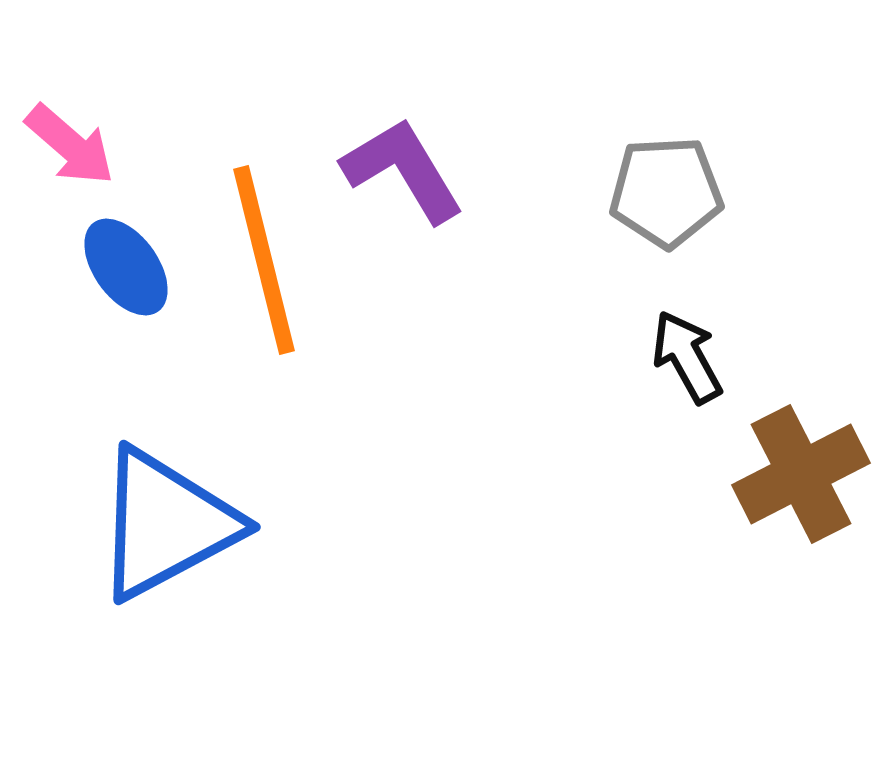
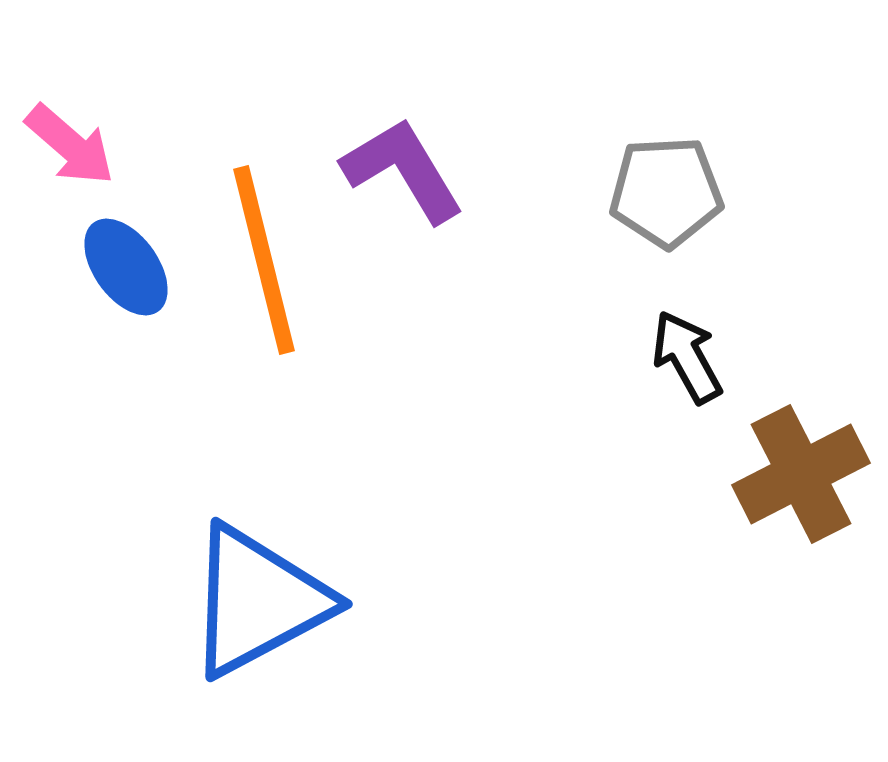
blue triangle: moved 92 px right, 77 px down
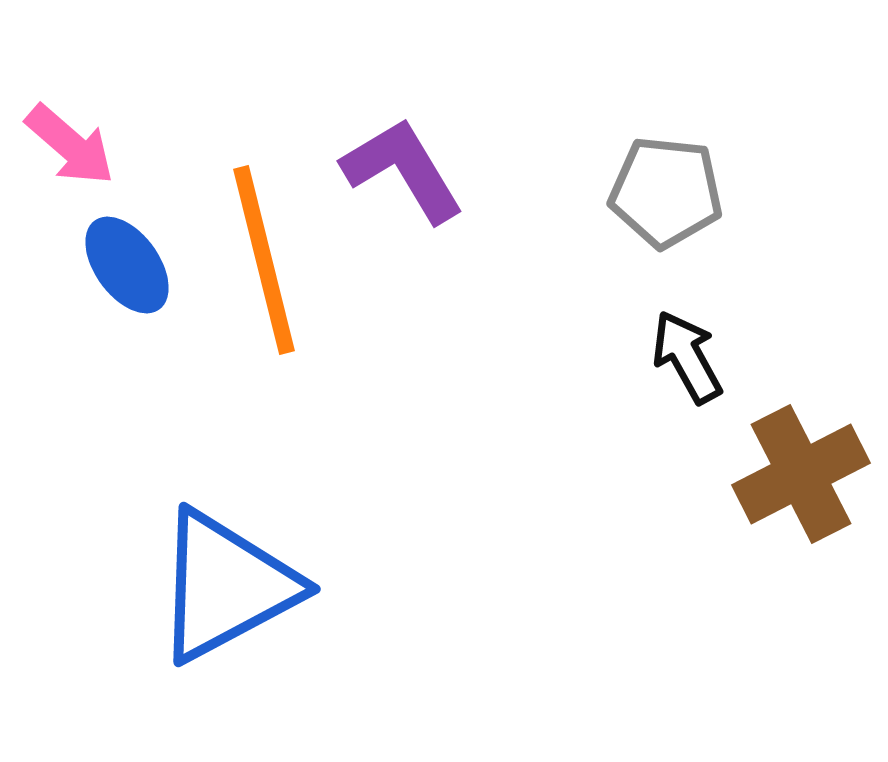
gray pentagon: rotated 9 degrees clockwise
blue ellipse: moved 1 px right, 2 px up
blue triangle: moved 32 px left, 15 px up
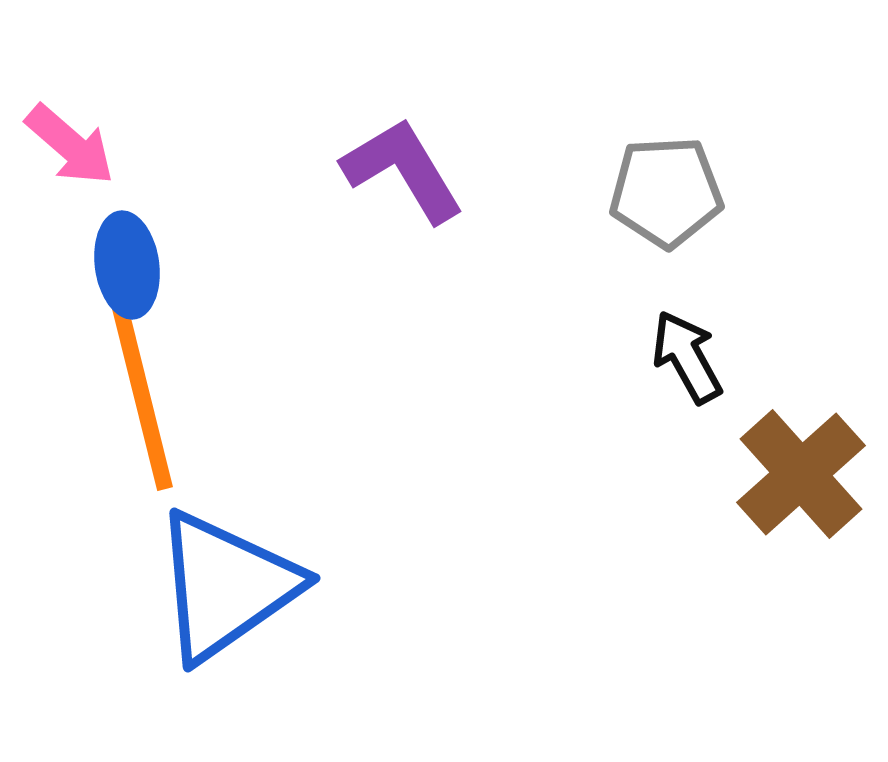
gray pentagon: rotated 9 degrees counterclockwise
orange line: moved 122 px left, 136 px down
blue ellipse: rotated 28 degrees clockwise
brown cross: rotated 15 degrees counterclockwise
blue triangle: rotated 7 degrees counterclockwise
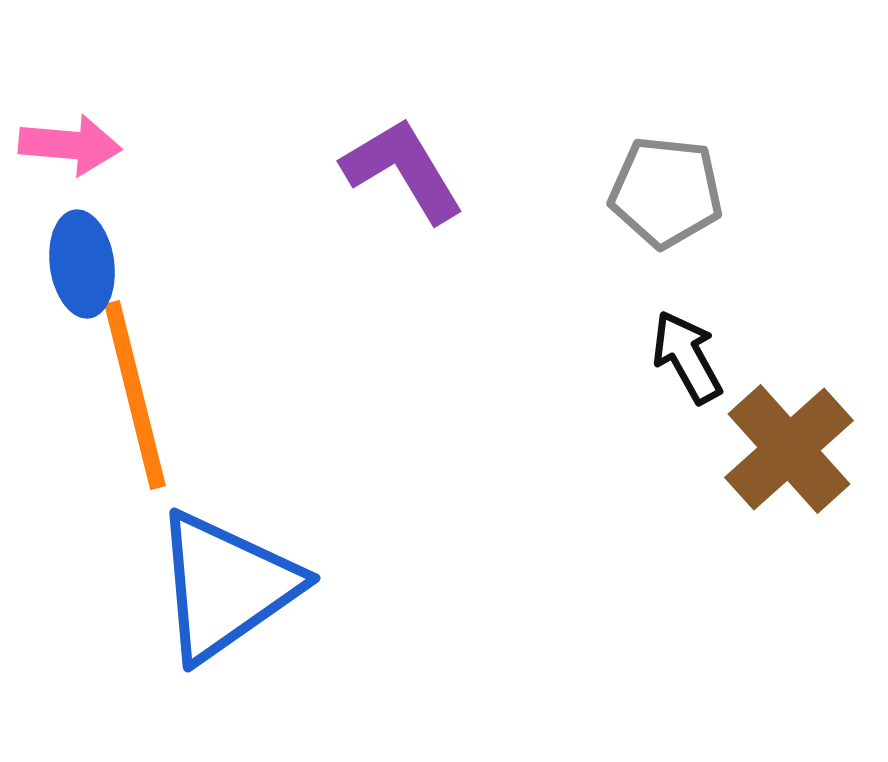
pink arrow: rotated 36 degrees counterclockwise
gray pentagon: rotated 9 degrees clockwise
blue ellipse: moved 45 px left, 1 px up
orange line: moved 7 px left, 1 px up
brown cross: moved 12 px left, 25 px up
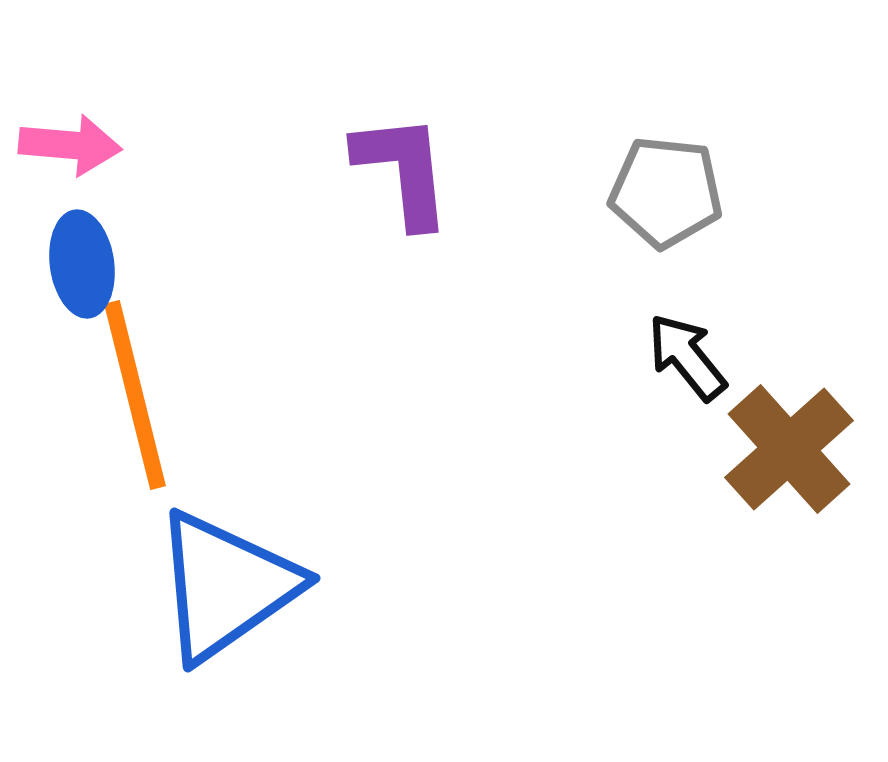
purple L-shape: rotated 25 degrees clockwise
black arrow: rotated 10 degrees counterclockwise
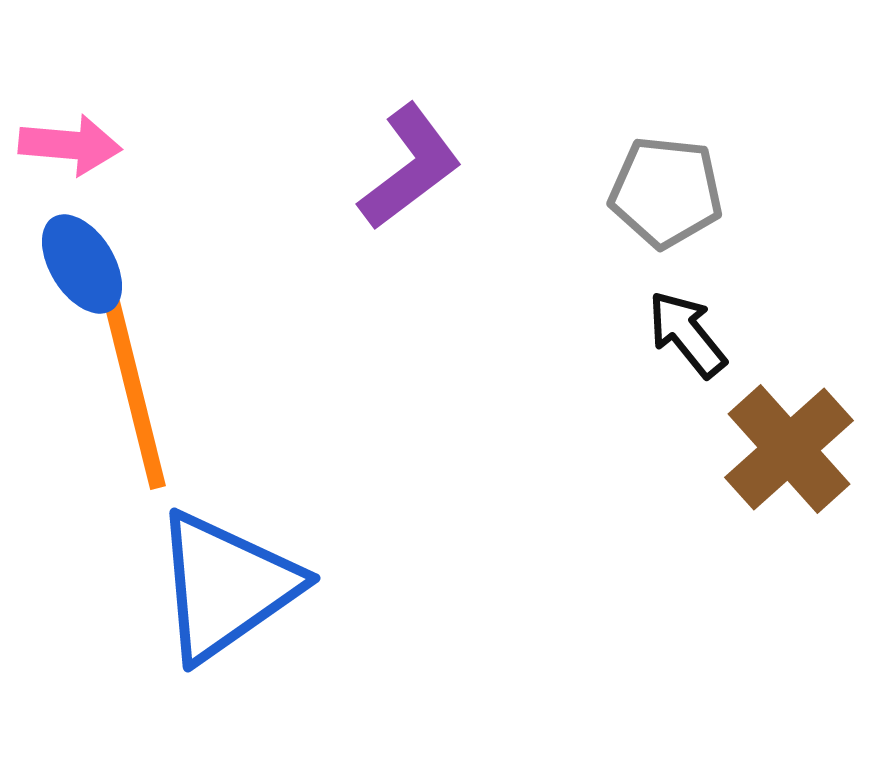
purple L-shape: moved 7 px right, 3 px up; rotated 59 degrees clockwise
blue ellipse: rotated 24 degrees counterclockwise
black arrow: moved 23 px up
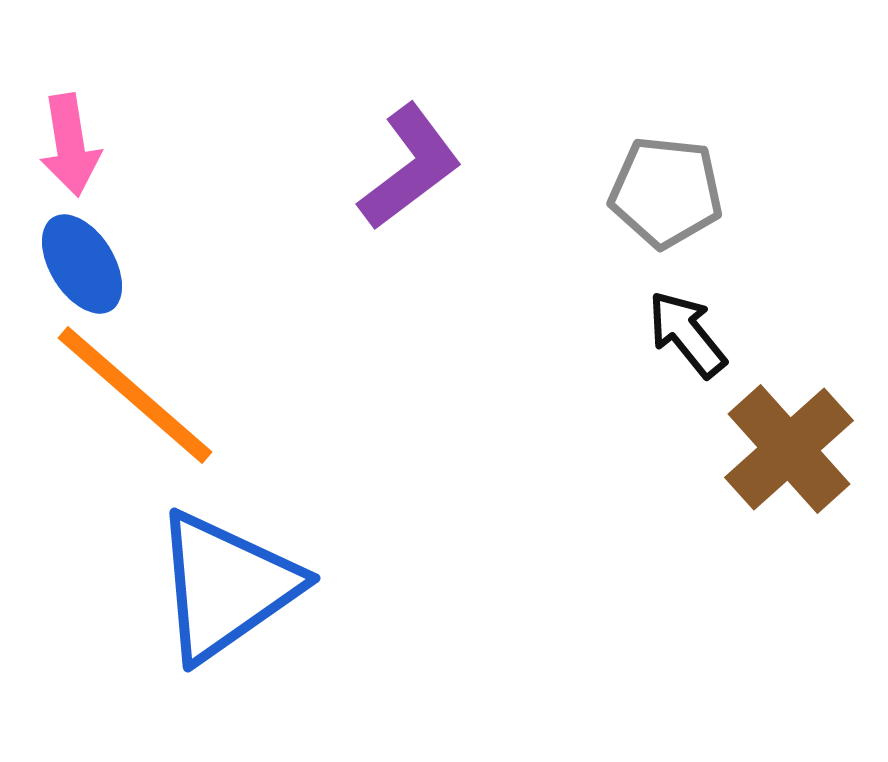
pink arrow: rotated 76 degrees clockwise
orange line: rotated 35 degrees counterclockwise
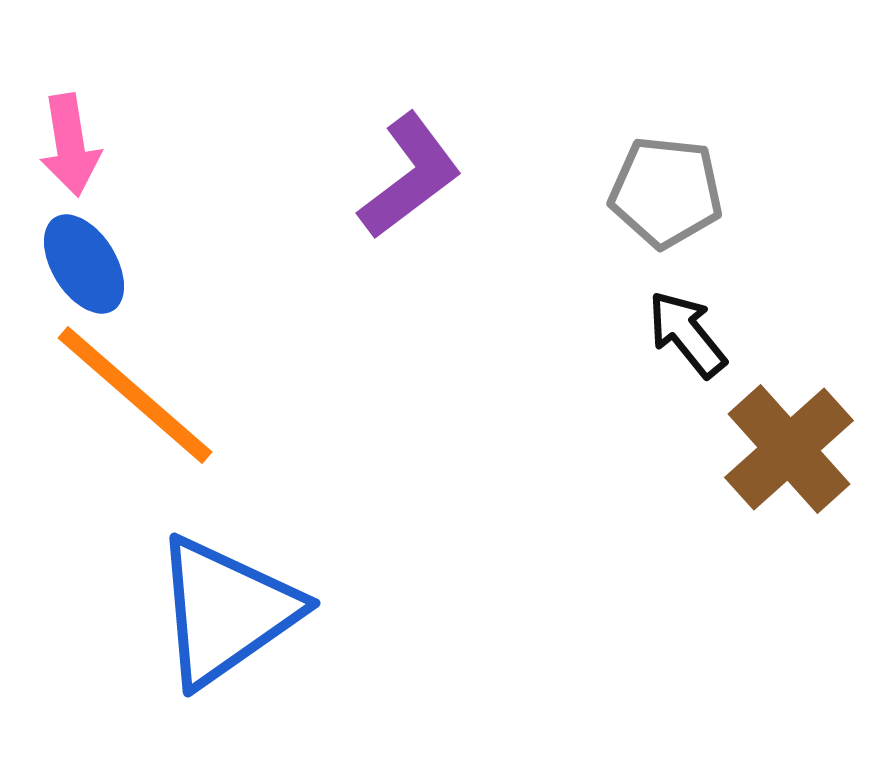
purple L-shape: moved 9 px down
blue ellipse: moved 2 px right
blue triangle: moved 25 px down
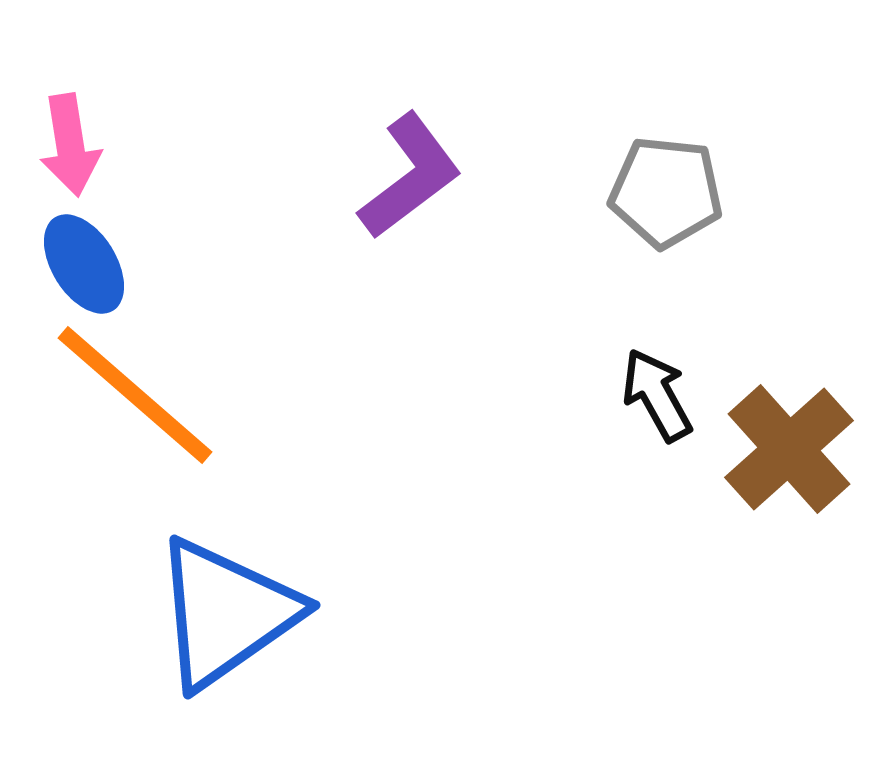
black arrow: moved 30 px left, 61 px down; rotated 10 degrees clockwise
blue triangle: moved 2 px down
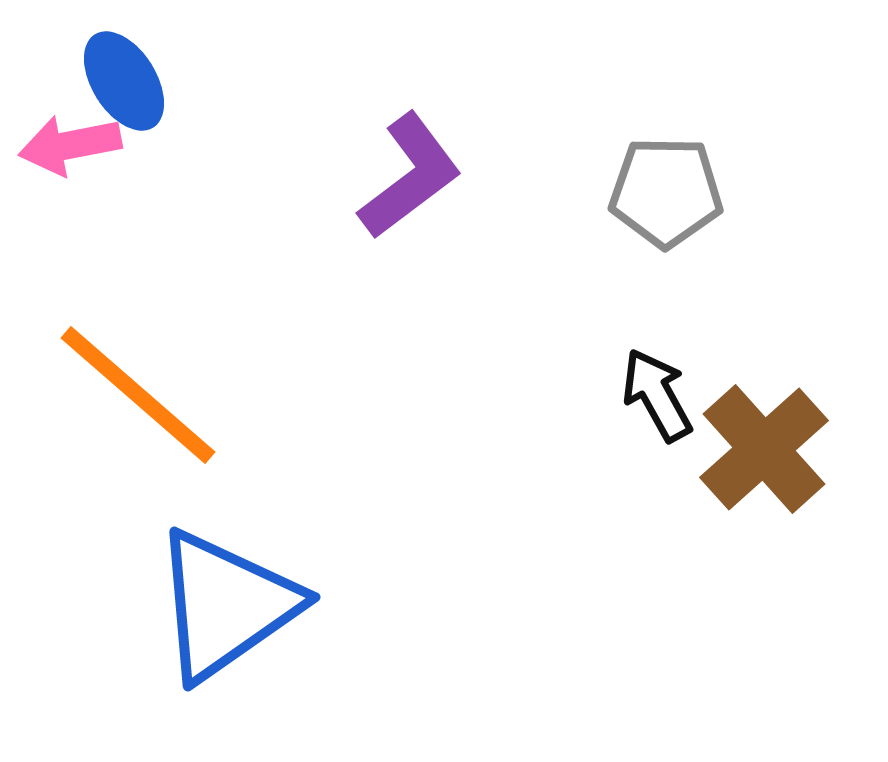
pink arrow: rotated 88 degrees clockwise
gray pentagon: rotated 5 degrees counterclockwise
blue ellipse: moved 40 px right, 183 px up
orange line: moved 3 px right
brown cross: moved 25 px left
blue triangle: moved 8 px up
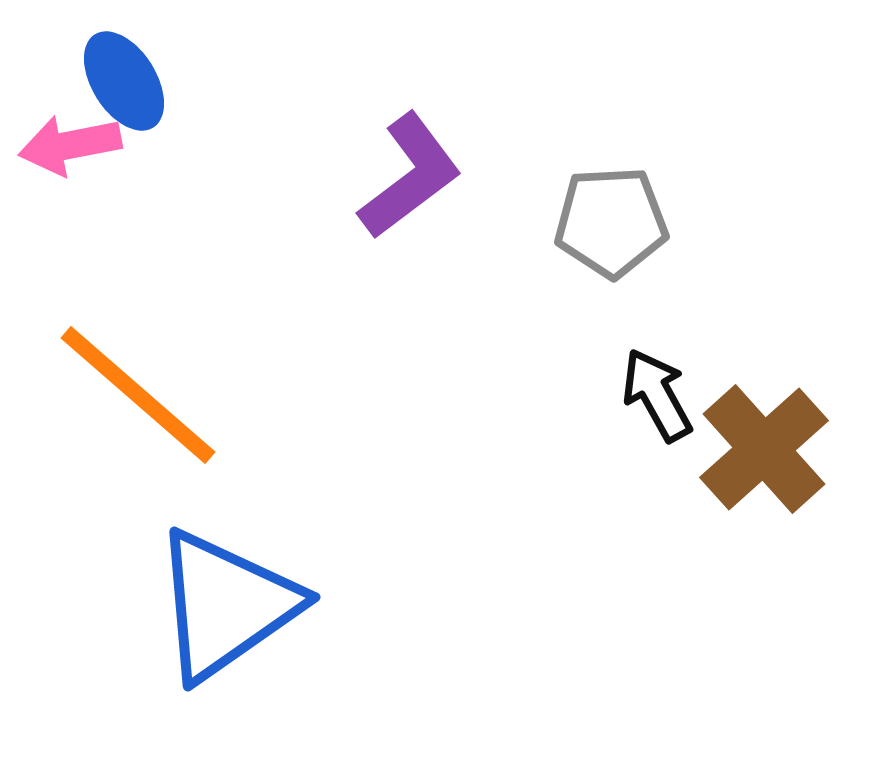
gray pentagon: moved 55 px left, 30 px down; rotated 4 degrees counterclockwise
